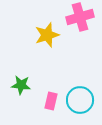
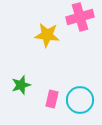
yellow star: rotated 25 degrees clockwise
green star: rotated 24 degrees counterclockwise
pink rectangle: moved 1 px right, 2 px up
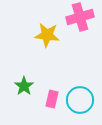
green star: moved 3 px right, 1 px down; rotated 18 degrees counterclockwise
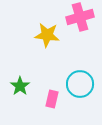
green star: moved 4 px left
cyan circle: moved 16 px up
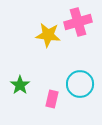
pink cross: moved 2 px left, 5 px down
yellow star: moved 1 px right
green star: moved 1 px up
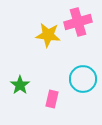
cyan circle: moved 3 px right, 5 px up
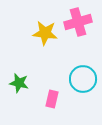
yellow star: moved 3 px left, 2 px up
green star: moved 1 px left, 2 px up; rotated 24 degrees counterclockwise
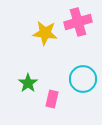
green star: moved 9 px right; rotated 24 degrees clockwise
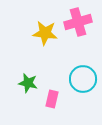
green star: rotated 24 degrees counterclockwise
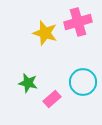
yellow star: rotated 10 degrees clockwise
cyan circle: moved 3 px down
pink rectangle: rotated 36 degrees clockwise
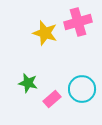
cyan circle: moved 1 px left, 7 px down
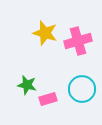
pink cross: moved 19 px down
green star: moved 1 px left, 2 px down
pink rectangle: moved 4 px left; rotated 24 degrees clockwise
